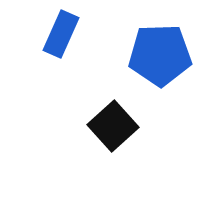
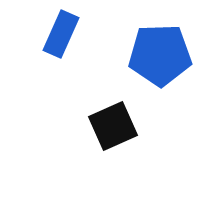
black square: rotated 18 degrees clockwise
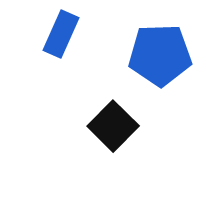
black square: rotated 21 degrees counterclockwise
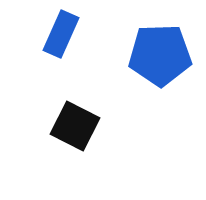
black square: moved 38 px left; rotated 18 degrees counterclockwise
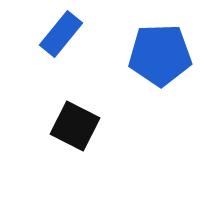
blue rectangle: rotated 15 degrees clockwise
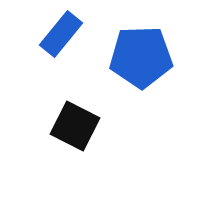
blue pentagon: moved 19 px left, 2 px down
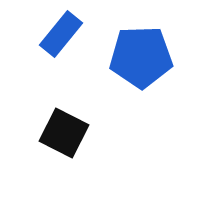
black square: moved 11 px left, 7 px down
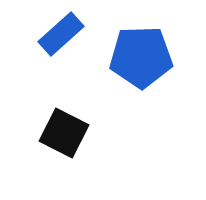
blue rectangle: rotated 9 degrees clockwise
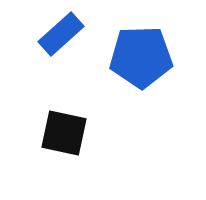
black square: rotated 15 degrees counterclockwise
